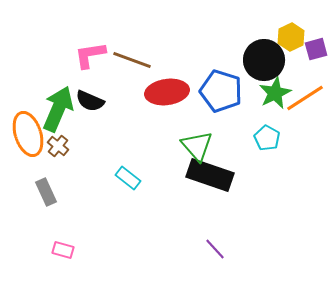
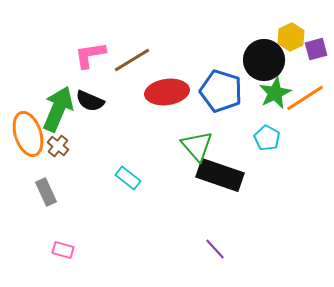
brown line: rotated 51 degrees counterclockwise
black rectangle: moved 10 px right
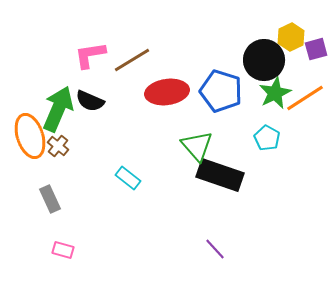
orange ellipse: moved 2 px right, 2 px down
gray rectangle: moved 4 px right, 7 px down
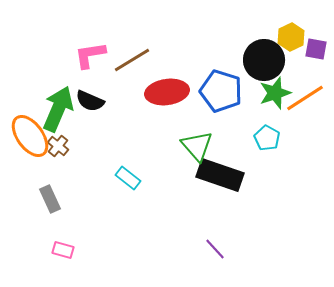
purple square: rotated 25 degrees clockwise
green star: rotated 8 degrees clockwise
orange ellipse: rotated 18 degrees counterclockwise
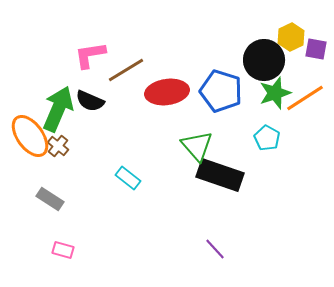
brown line: moved 6 px left, 10 px down
gray rectangle: rotated 32 degrees counterclockwise
